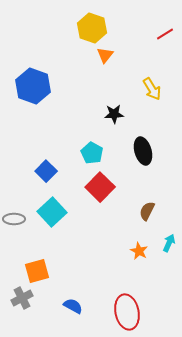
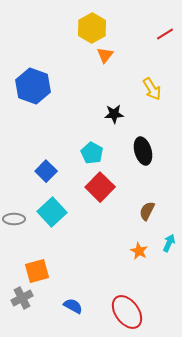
yellow hexagon: rotated 12 degrees clockwise
red ellipse: rotated 24 degrees counterclockwise
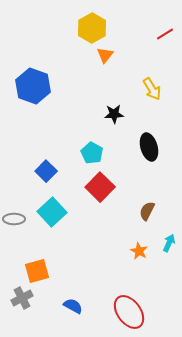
black ellipse: moved 6 px right, 4 px up
red ellipse: moved 2 px right
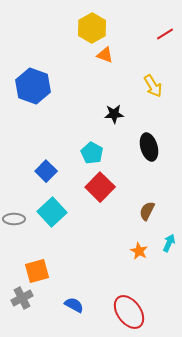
orange triangle: rotated 48 degrees counterclockwise
yellow arrow: moved 1 px right, 3 px up
blue semicircle: moved 1 px right, 1 px up
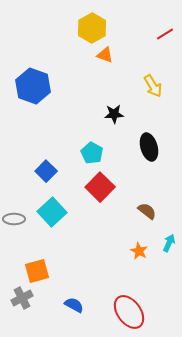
brown semicircle: rotated 102 degrees clockwise
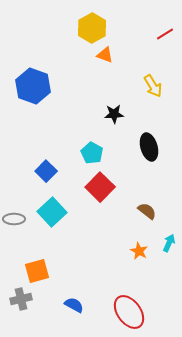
gray cross: moved 1 px left, 1 px down; rotated 15 degrees clockwise
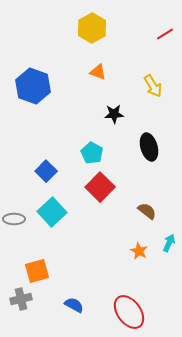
orange triangle: moved 7 px left, 17 px down
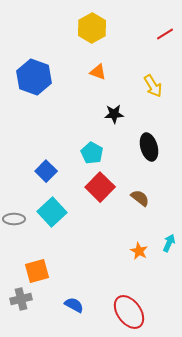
blue hexagon: moved 1 px right, 9 px up
brown semicircle: moved 7 px left, 13 px up
